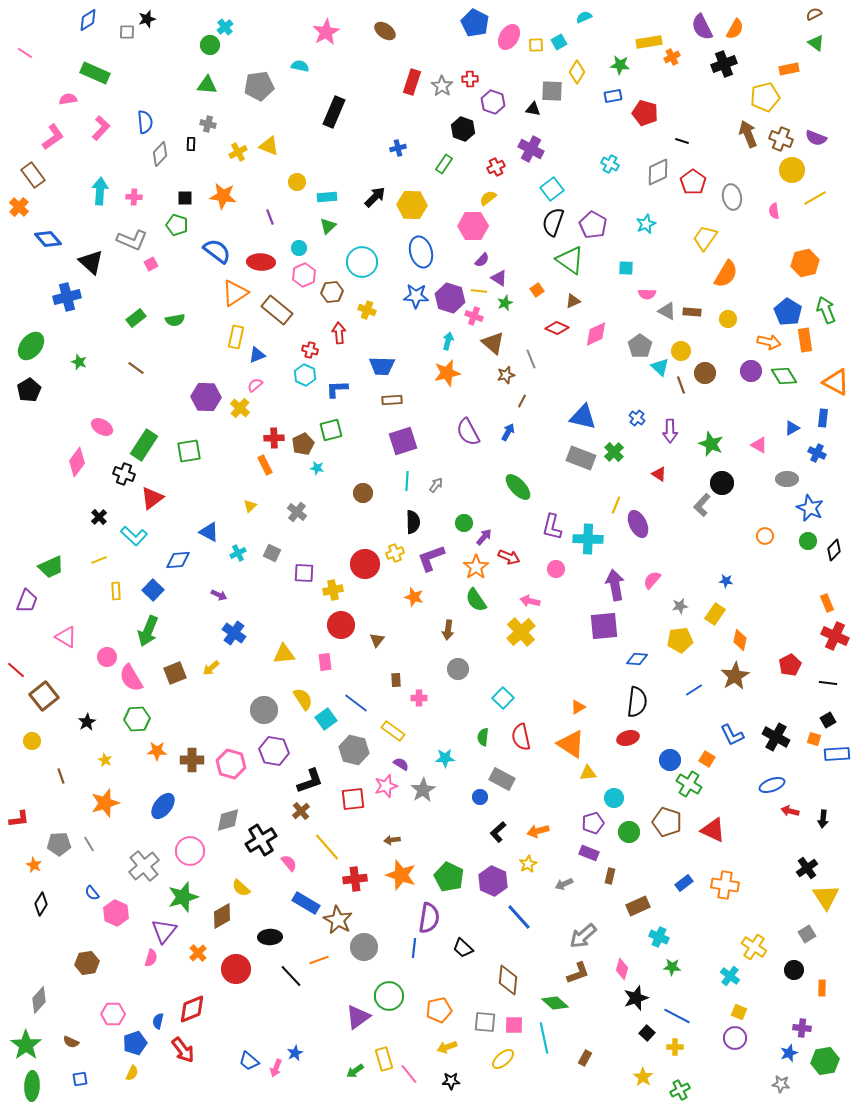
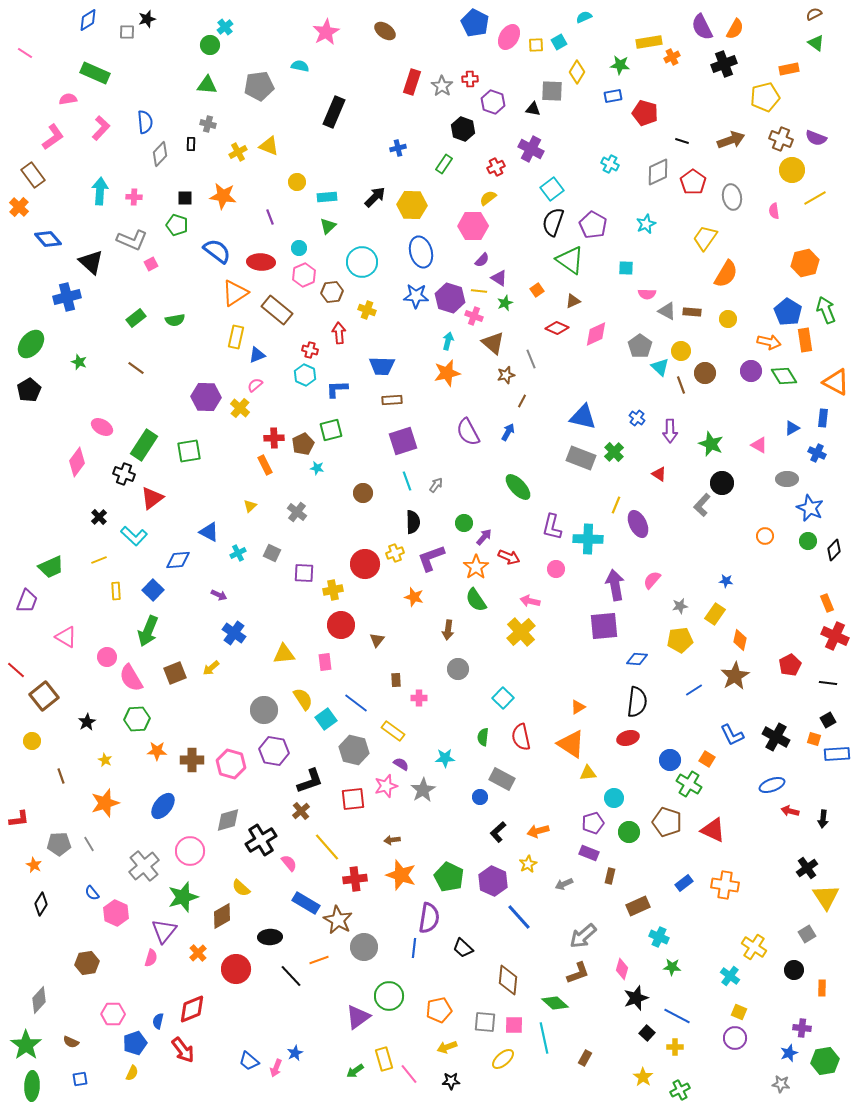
brown arrow at (748, 134): moved 17 px left, 6 px down; rotated 92 degrees clockwise
green ellipse at (31, 346): moved 2 px up
cyan line at (407, 481): rotated 24 degrees counterclockwise
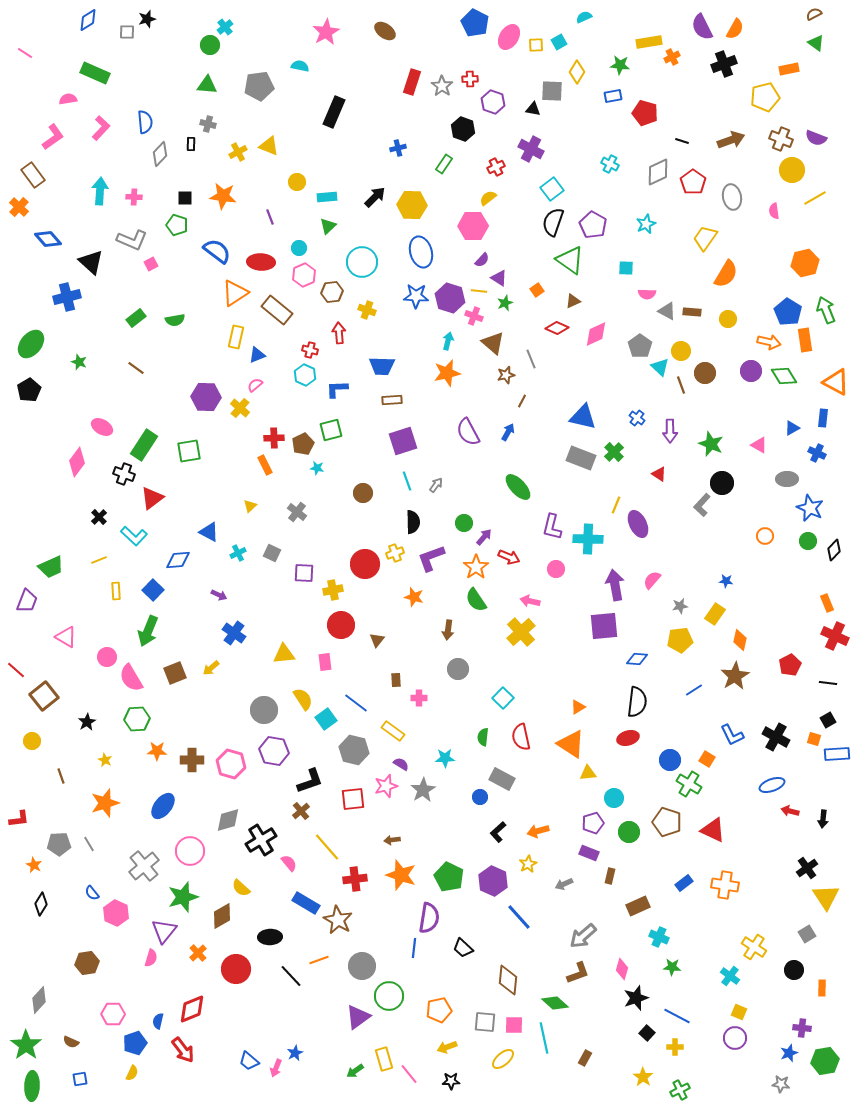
gray circle at (364, 947): moved 2 px left, 19 px down
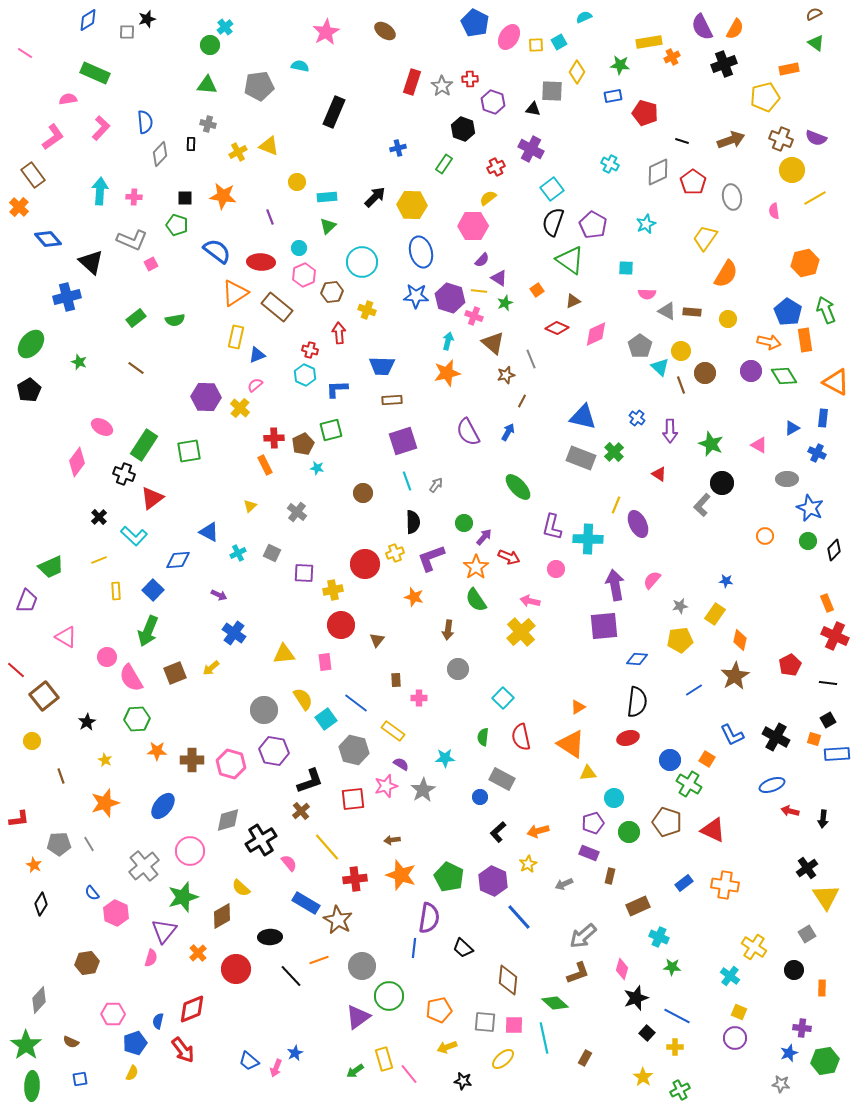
brown rectangle at (277, 310): moved 3 px up
black star at (451, 1081): moved 12 px right; rotated 12 degrees clockwise
